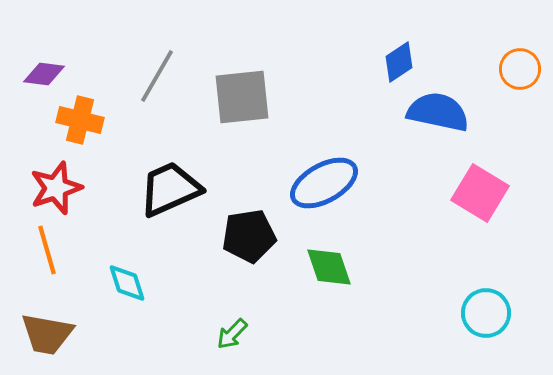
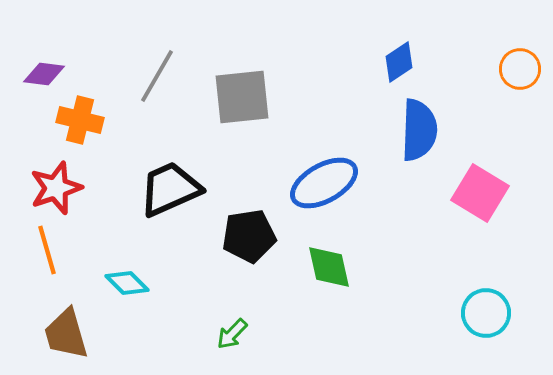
blue semicircle: moved 19 px left, 18 px down; rotated 80 degrees clockwise
green diamond: rotated 6 degrees clockwise
cyan diamond: rotated 27 degrees counterclockwise
brown trapezoid: moved 19 px right; rotated 64 degrees clockwise
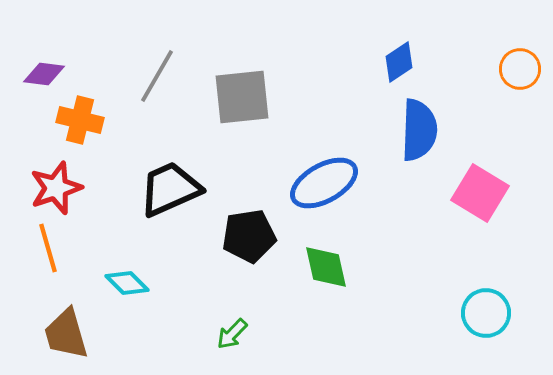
orange line: moved 1 px right, 2 px up
green diamond: moved 3 px left
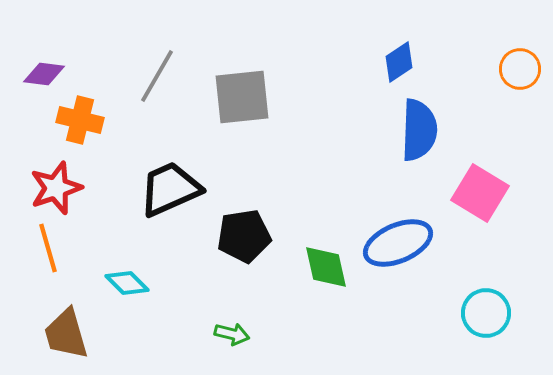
blue ellipse: moved 74 px right, 60 px down; rotated 6 degrees clockwise
black pentagon: moved 5 px left
green arrow: rotated 120 degrees counterclockwise
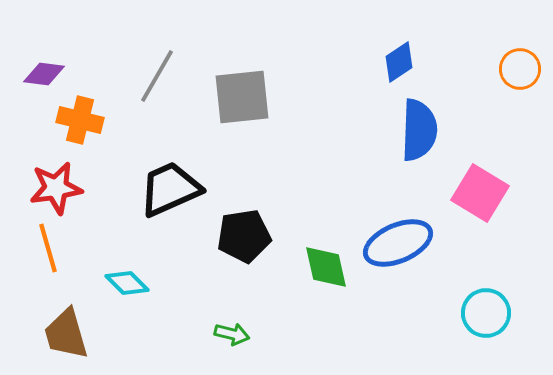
red star: rotated 10 degrees clockwise
